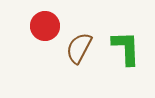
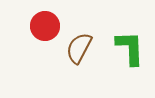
green L-shape: moved 4 px right
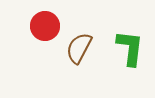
green L-shape: rotated 9 degrees clockwise
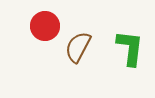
brown semicircle: moved 1 px left, 1 px up
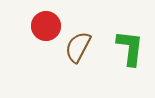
red circle: moved 1 px right
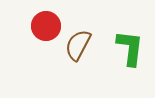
brown semicircle: moved 2 px up
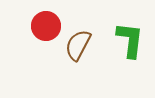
green L-shape: moved 8 px up
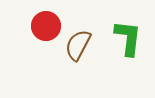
green L-shape: moved 2 px left, 2 px up
